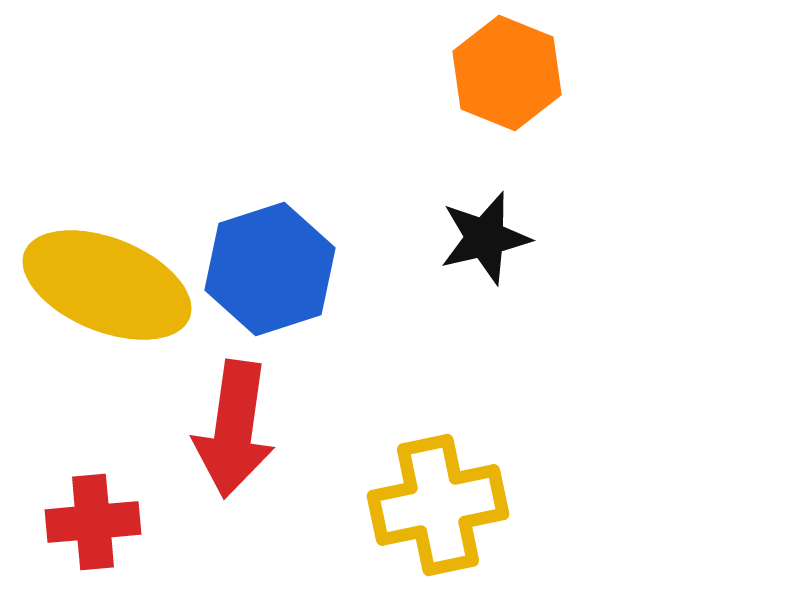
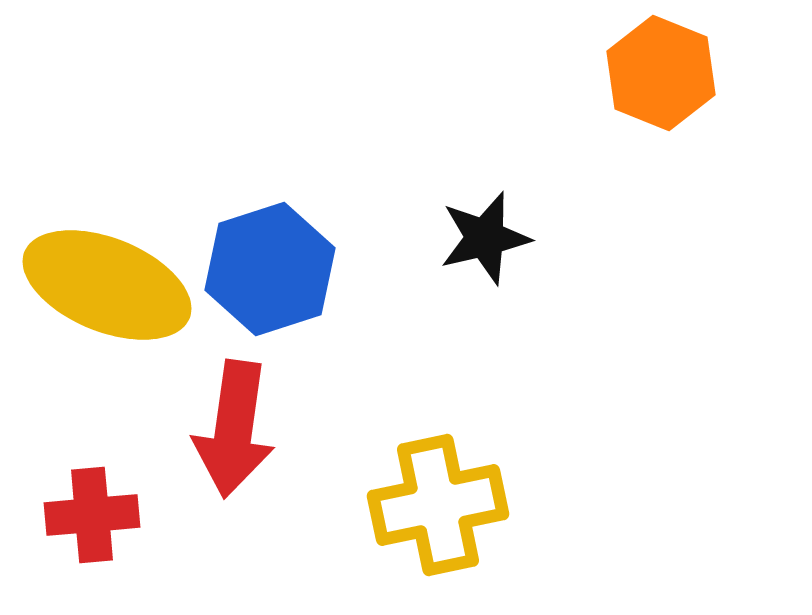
orange hexagon: moved 154 px right
red cross: moved 1 px left, 7 px up
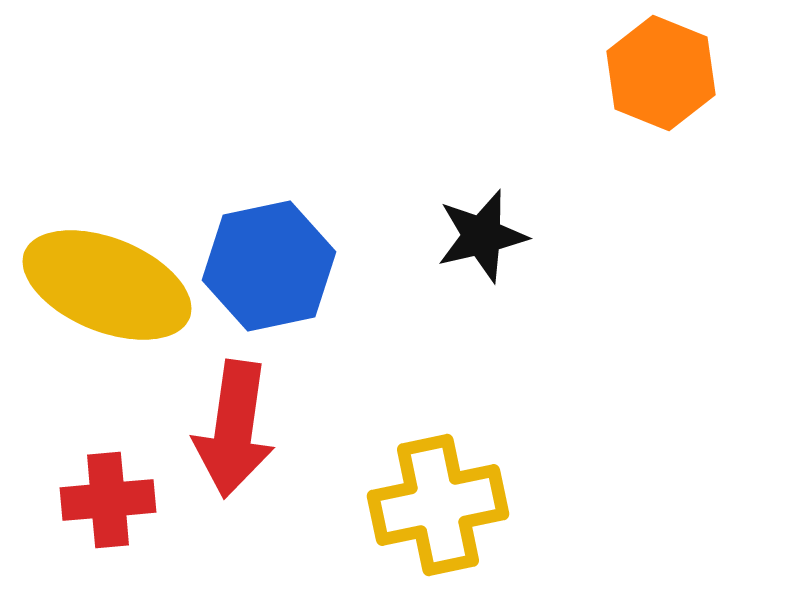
black star: moved 3 px left, 2 px up
blue hexagon: moved 1 px left, 3 px up; rotated 6 degrees clockwise
red cross: moved 16 px right, 15 px up
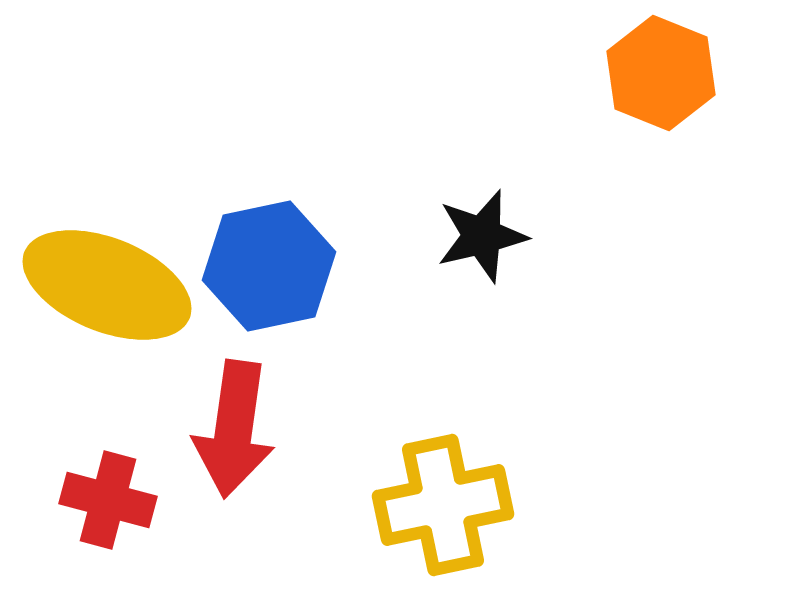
red cross: rotated 20 degrees clockwise
yellow cross: moved 5 px right
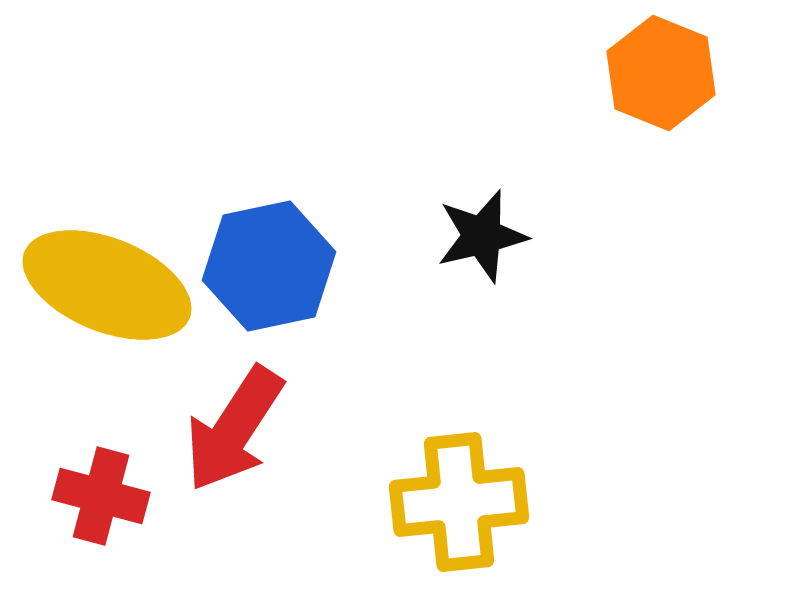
red arrow: rotated 25 degrees clockwise
red cross: moved 7 px left, 4 px up
yellow cross: moved 16 px right, 3 px up; rotated 6 degrees clockwise
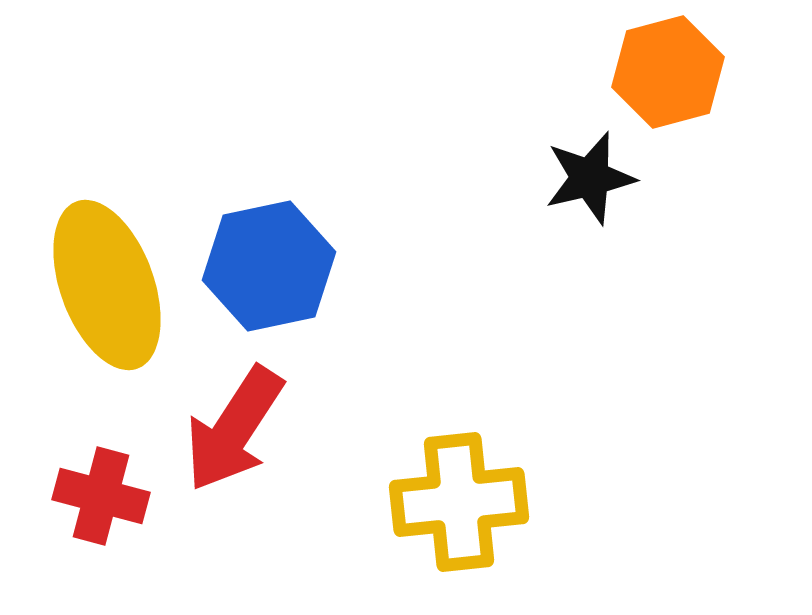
orange hexagon: moved 7 px right, 1 px up; rotated 23 degrees clockwise
black star: moved 108 px right, 58 px up
yellow ellipse: rotated 48 degrees clockwise
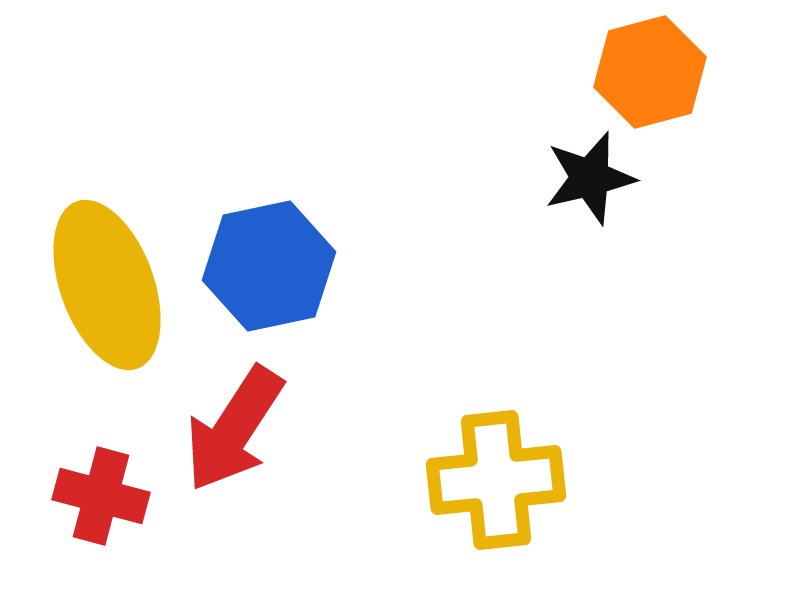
orange hexagon: moved 18 px left
yellow cross: moved 37 px right, 22 px up
